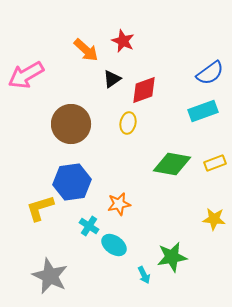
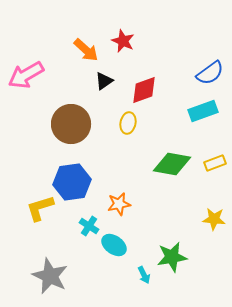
black triangle: moved 8 px left, 2 px down
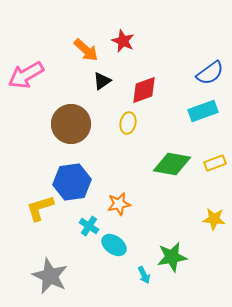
black triangle: moved 2 px left
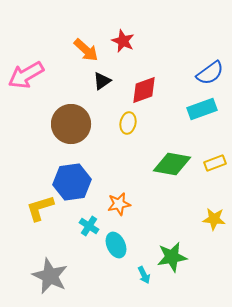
cyan rectangle: moved 1 px left, 2 px up
cyan ellipse: moved 2 px right; rotated 30 degrees clockwise
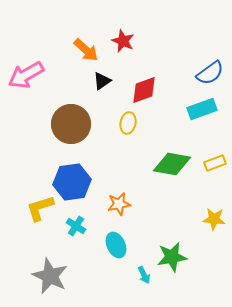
cyan cross: moved 13 px left
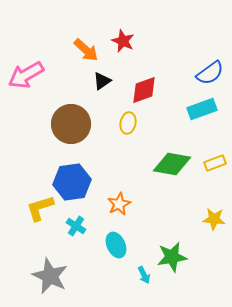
orange star: rotated 15 degrees counterclockwise
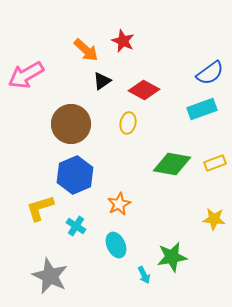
red diamond: rotated 48 degrees clockwise
blue hexagon: moved 3 px right, 7 px up; rotated 15 degrees counterclockwise
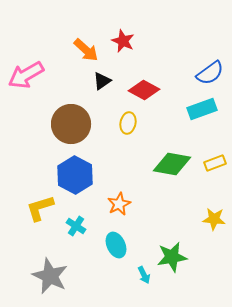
blue hexagon: rotated 9 degrees counterclockwise
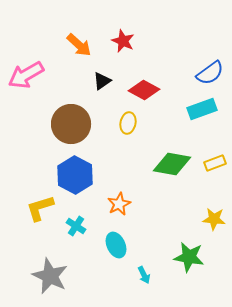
orange arrow: moved 7 px left, 5 px up
green star: moved 17 px right; rotated 20 degrees clockwise
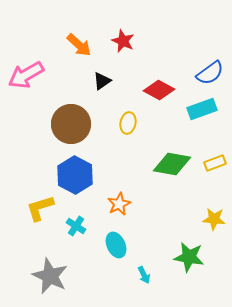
red diamond: moved 15 px right
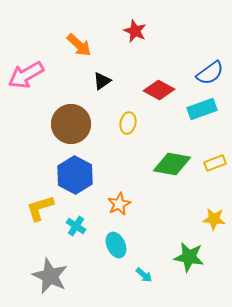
red star: moved 12 px right, 10 px up
cyan arrow: rotated 24 degrees counterclockwise
